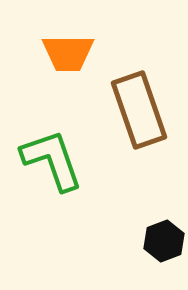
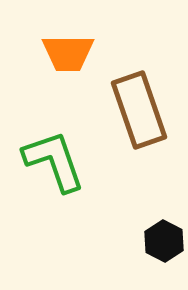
green L-shape: moved 2 px right, 1 px down
black hexagon: rotated 12 degrees counterclockwise
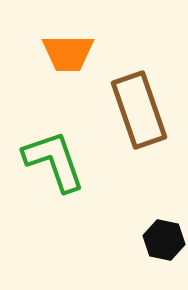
black hexagon: moved 1 px up; rotated 15 degrees counterclockwise
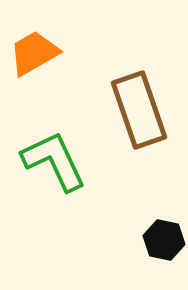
orange trapezoid: moved 34 px left; rotated 150 degrees clockwise
green L-shape: rotated 6 degrees counterclockwise
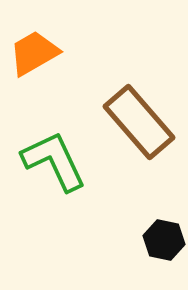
brown rectangle: moved 12 px down; rotated 22 degrees counterclockwise
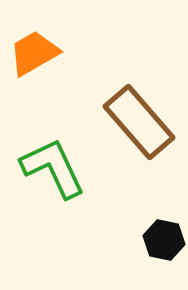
green L-shape: moved 1 px left, 7 px down
